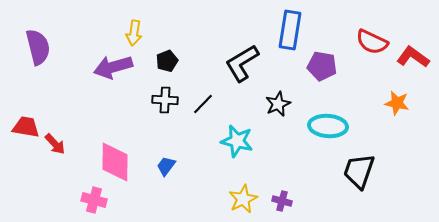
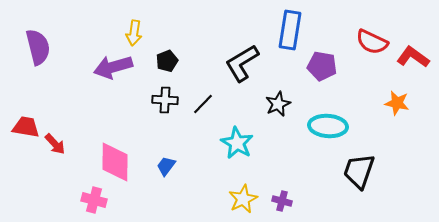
cyan star: moved 2 px down; rotated 16 degrees clockwise
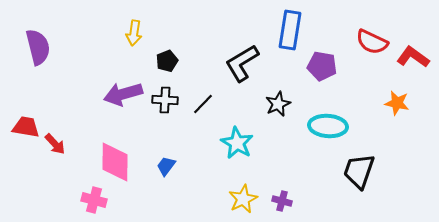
purple arrow: moved 10 px right, 27 px down
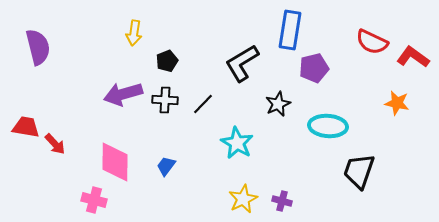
purple pentagon: moved 8 px left, 2 px down; rotated 24 degrees counterclockwise
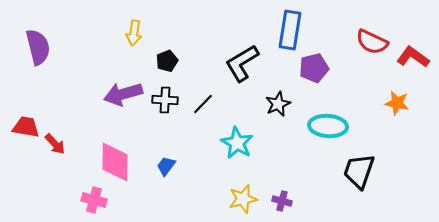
yellow star: rotated 12 degrees clockwise
